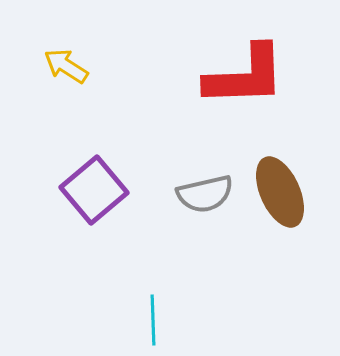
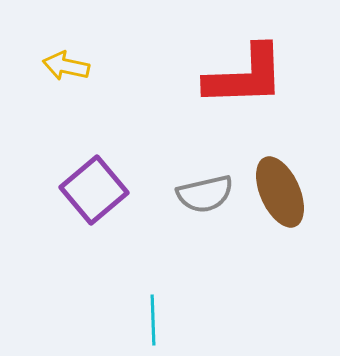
yellow arrow: rotated 21 degrees counterclockwise
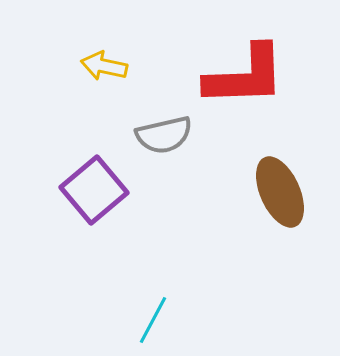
yellow arrow: moved 38 px right
gray semicircle: moved 41 px left, 59 px up
cyan line: rotated 30 degrees clockwise
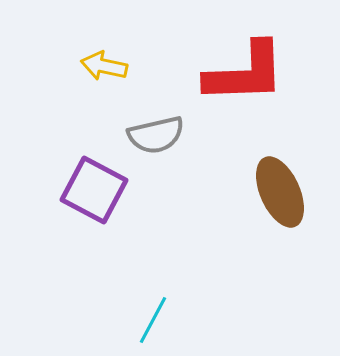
red L-shape: moved 3 px up
gray semicircle: moved 8 px left
purple square: rotated 22 degrees counterclockwise
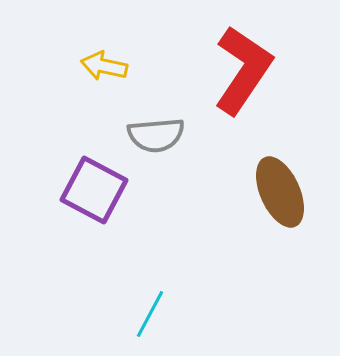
red L-shape: moved 2 px left, 3 px up; rotated 54 degrees counterclockwise
gray semicircle: rotated 8 degrees clockwise
cyan line: moved 3 px left, 6 px up
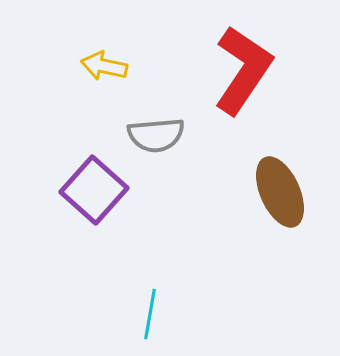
purple square: rotated 14 degrees clockwise
cyan line: rotated 18 degrees counterclockwise
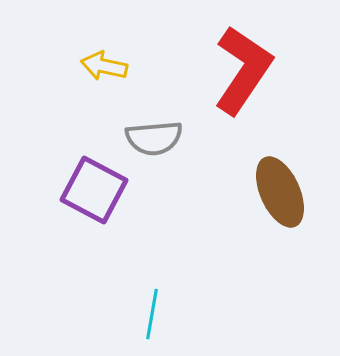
gray semicircle: moved 2 px left, 3 px down
purple square: rotated 14 degrees counterclockwise
cyan line: moved 2 px right
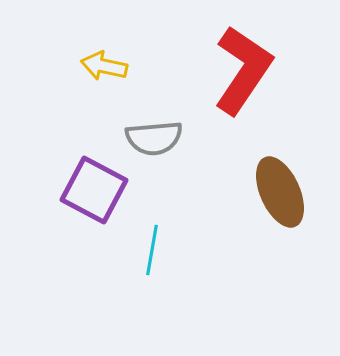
cyan line: moved 64 px up
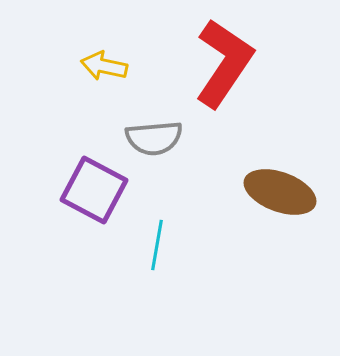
red L-shape: moved 19 px left, 7 px up
brown ellipse: rotated 46 degrees counterclockwise
cyan line: moved 5 px right, 5 px up
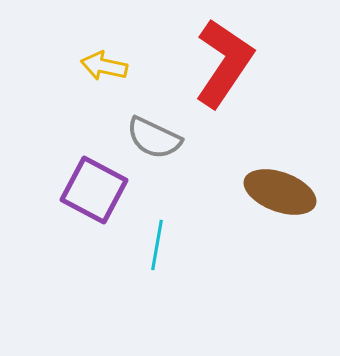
gray semicircle: rotated 30 degrees clockwise
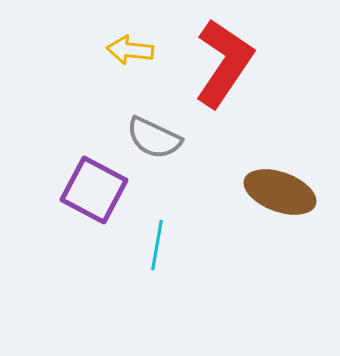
yellow arrow: moved 26 px right, 16 px up; rotated 6 degrees counterclockwise
